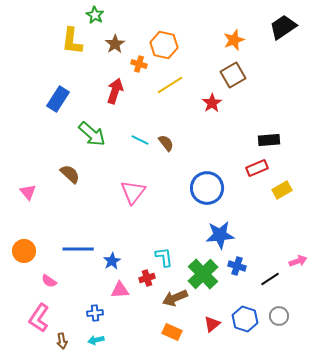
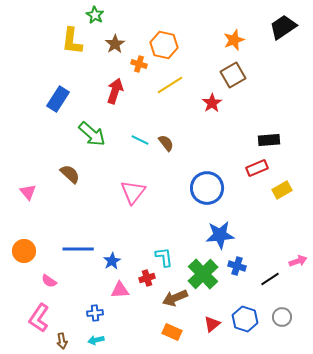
gray circle at (279, 316): moved 3 px right, 1 px down
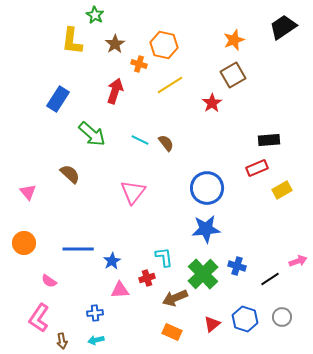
blue star at (220, 235): moved 14 px left, 6 px up
orange circle at (24, 251): moved 8 px up
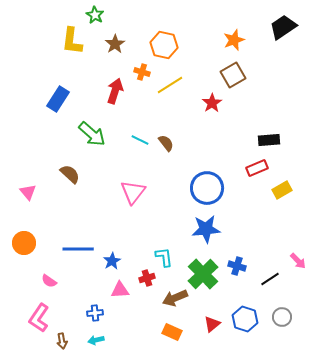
orange cross at (139, 64): moved 3 px right, 8 px down
pink arrow at (298, 261): rotated 66 degrees clockwise
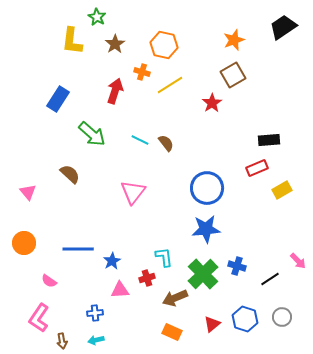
green star at (95, 15): moved 2 px right, 2 px down
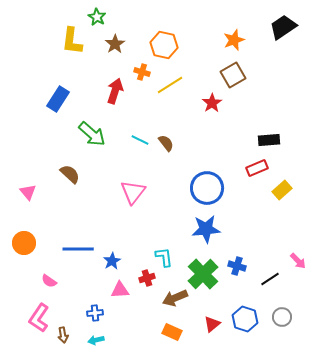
yellow rectangle at (282, 190): rotated 12 degrees counterclockwise
brown arrow at (62, 341): moved 1 px right, 6 px up
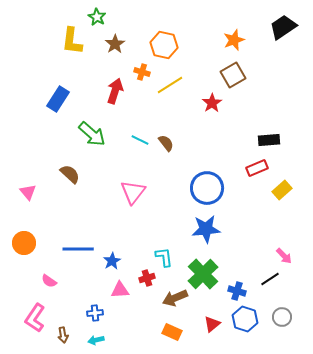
pink arrow at (298, 261): moved 14 px left, 5 px up
blue cross at (237, 266): moved 25 px down
pink L-shape at (39, 318): moved 4 px left
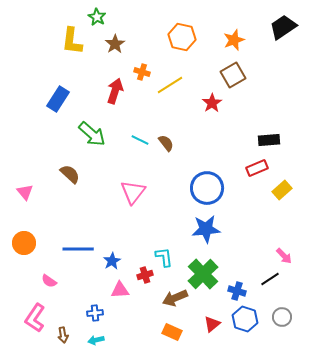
orange hexagon at (164, 45): moved 18 px right, 8 px up
pink triangle at (28, 192): moved 3 px left
red cross at (147, 278): moved 2 px left, 3 px up
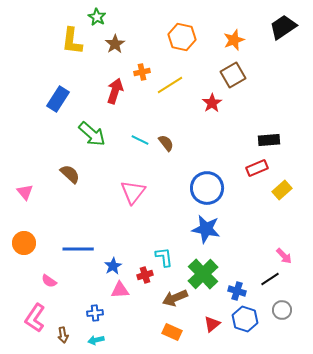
orange cross at (142, 72): rotated 28 degrees counterclockwise
blue star at (206, 229): rotated 16 degrees clockwise
blue star at (112, 261): moved 1 px right, 5 px down
gray circle at (282, 317): moved 7 px up
